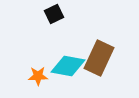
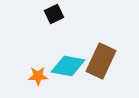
brown rectangle: moved 2 px right, 3 px down
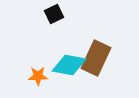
brown rectangle: moved 5 px left, 3 px up
cyan diamond: moved 1 px right, 1 px up
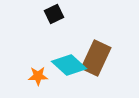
cyan diamond: rotated 32 degrees clockwise
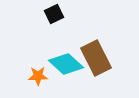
brown rectangle: rotated 52 degrees counterclockwise
cyan diamond: moved 3 px left, 1 px up
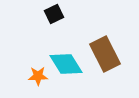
brown rectangle: moved 9 px right, 4 px up
cyan diamond: rotated 16 degrees clockwise
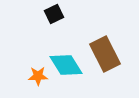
cyan diamond: moved 1 px down
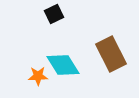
brown rectangle: moved 6 px right
cyan diamond: moved 3 px left
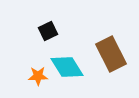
black square: moved 6 px left, 17 px down
cyan diamond: moved 4 px right, 2 px down
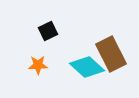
cyan diamond: moved 20 px right; rotated 16 degrees counterclockwise
orange star: moved 11 px up
